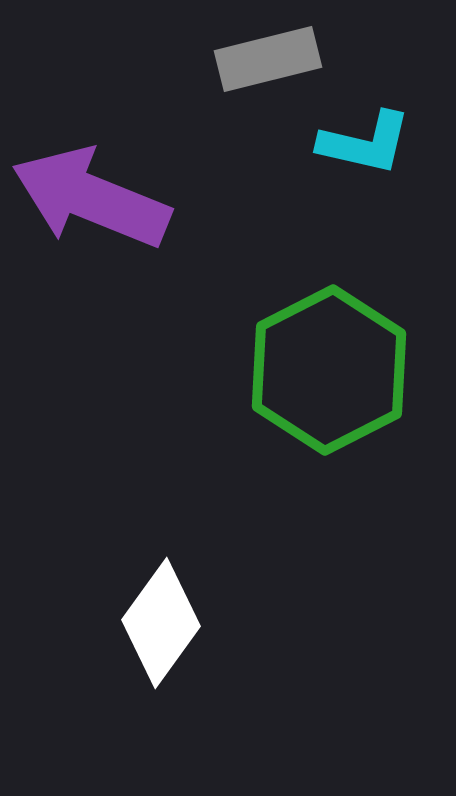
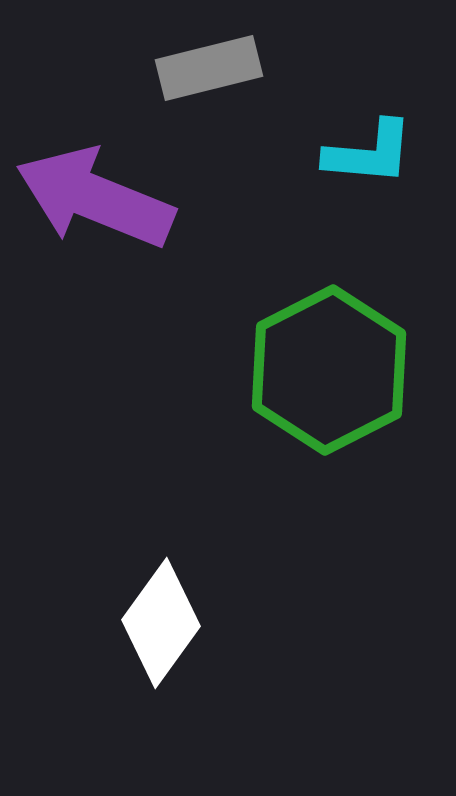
gray rectangle: moved 59 px left, 9 px down
cyan L-shape: moved 4 px right, 10 px down; rotated 8 degrees counterclockwise
purple arrow: moved 4 px right
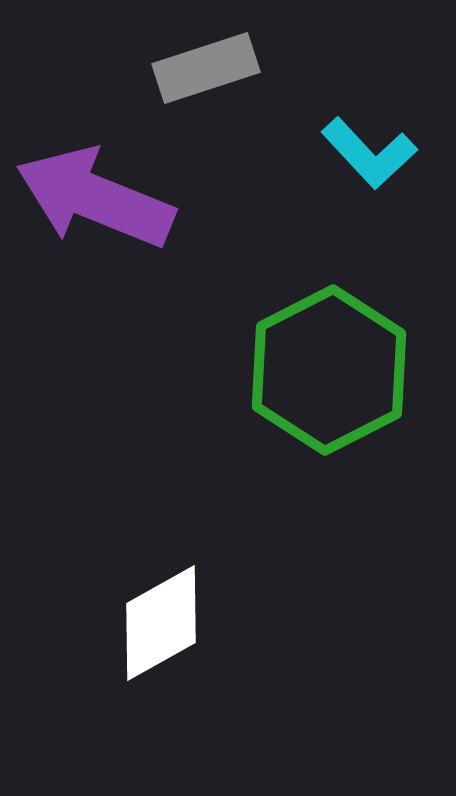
gray rectangle: moved 3 px left; rotated 4 degrees counterclockwise
cyan L-shape: rotated 42 degrees clockwise
white diamond: rotated 25 degrees clockwise
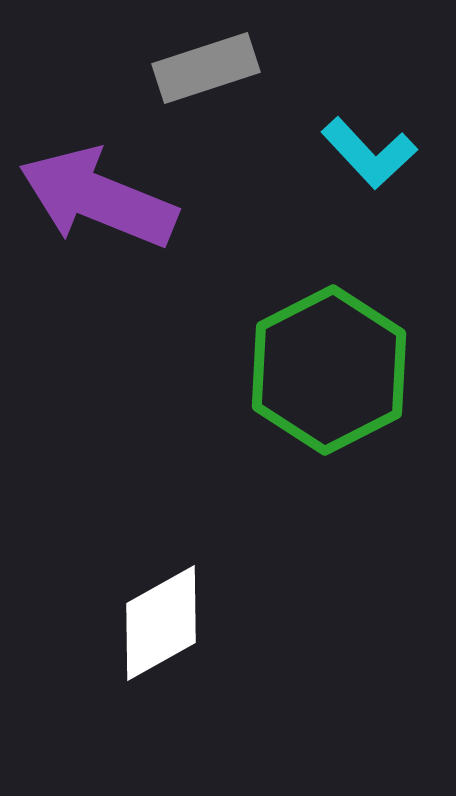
purple arrow: moved 3 px right
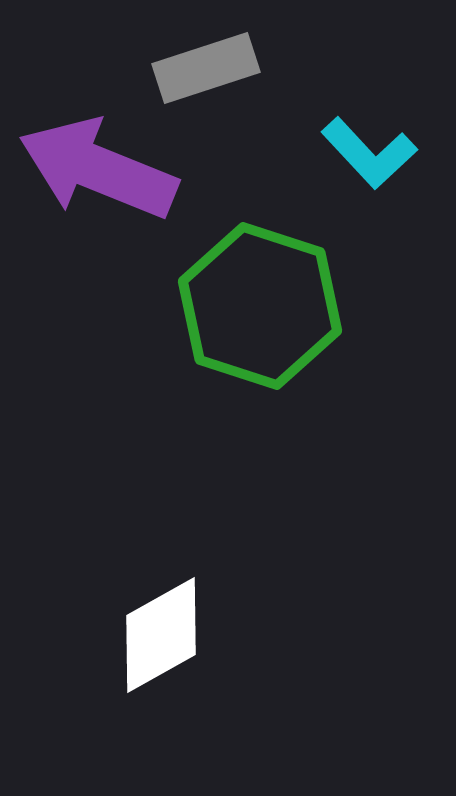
purple arrow: moved 29 px up
green hexagon: moved 69 px left, 64 px up; rotated 15 degrees counterclockwise
white diamond: moved 12 px down
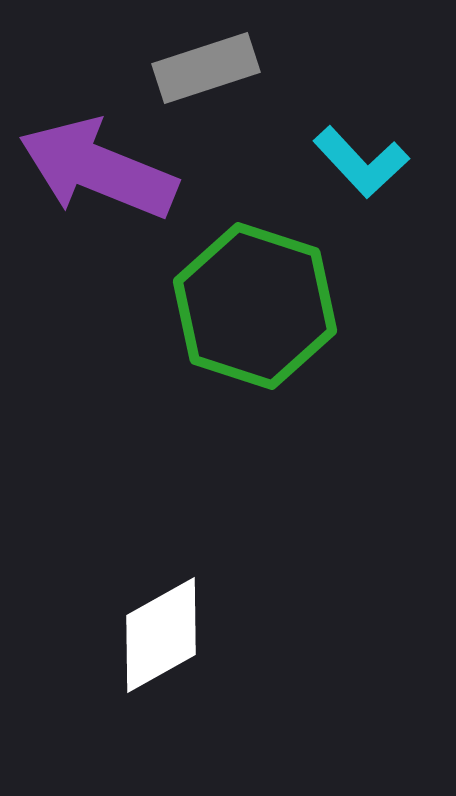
cyan L-shape: moved 8 px left, 9 px down
green hexagon: moved 5 px left
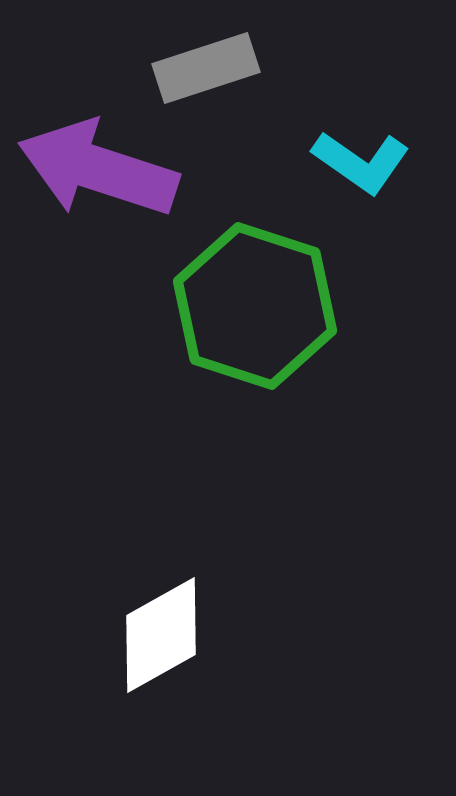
cyan L-shape: rotated 12 degrees counterclockwise
purple arrow: rotated 4 degrees counterclockwise
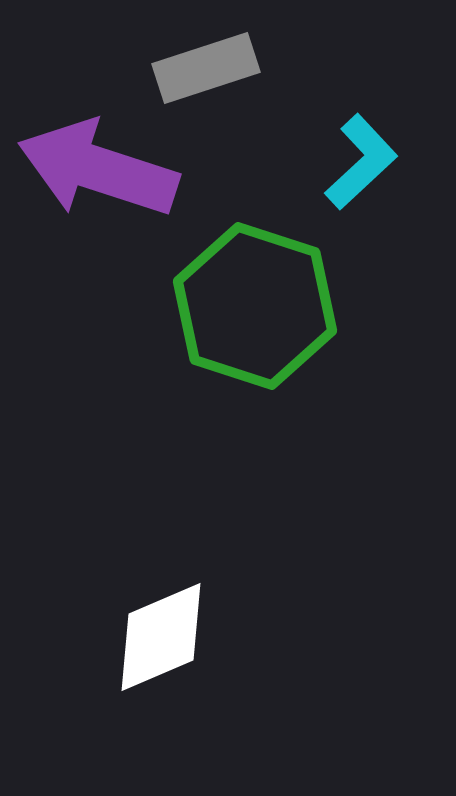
cyan L-shape: rotated 78 degrees counterclockwise
white diamond: moved 2 px down; rotated 6 degrees clockwise
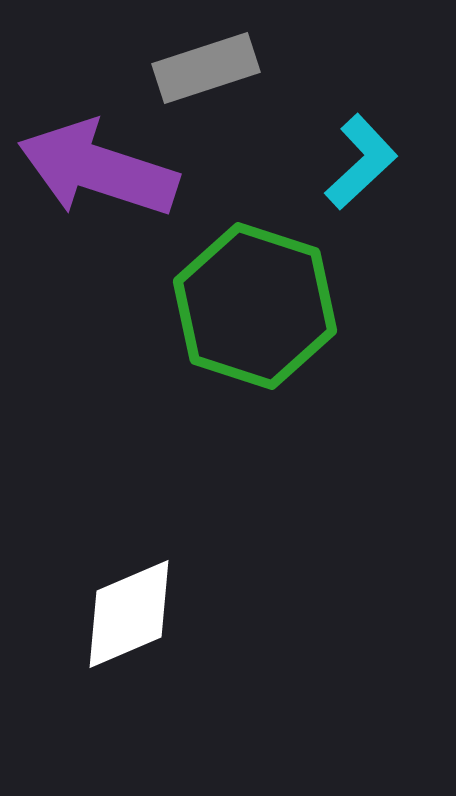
white diamond: moved 32 px left, 23 px up
